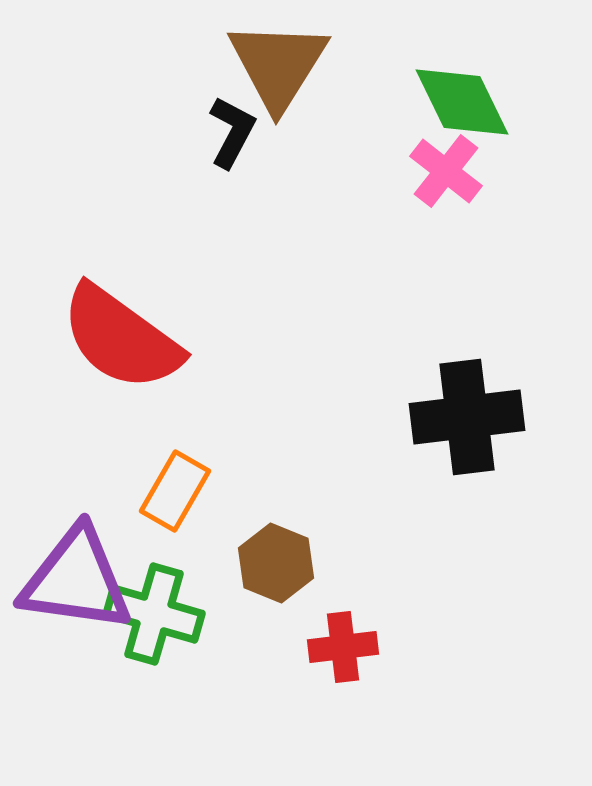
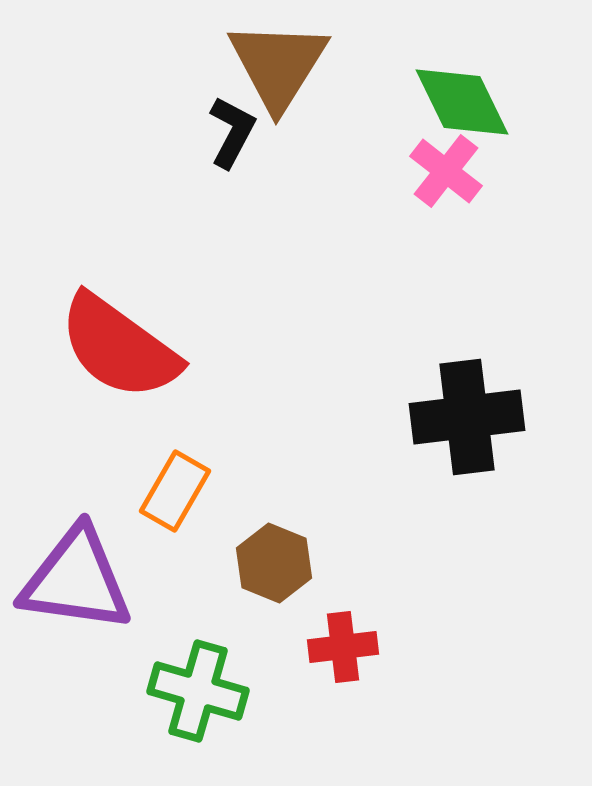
red semicircle: moved 2 px left, 9 px down
brown hexagon: moved 2 px left
green cross: moved 44 px right, 77 px down
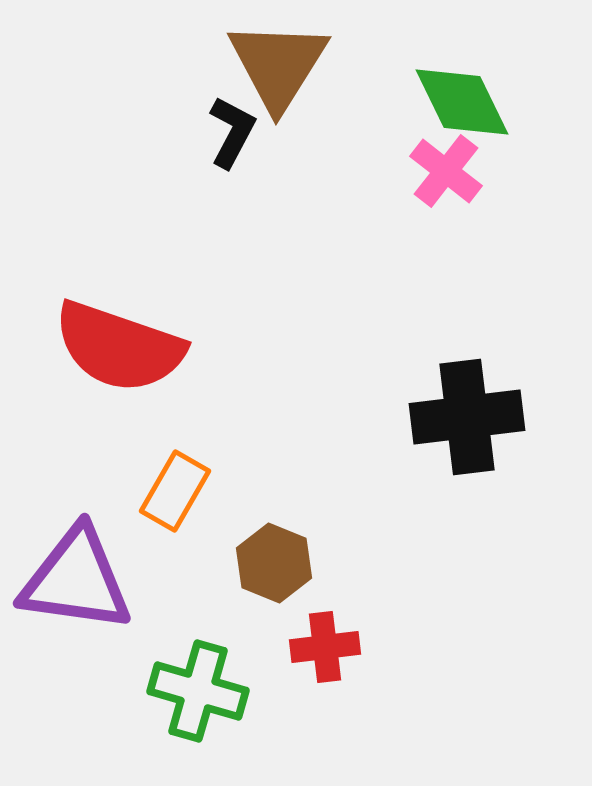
red semicircle: rotated 17 degrees counterclockwise
red cross: moved 18 px left
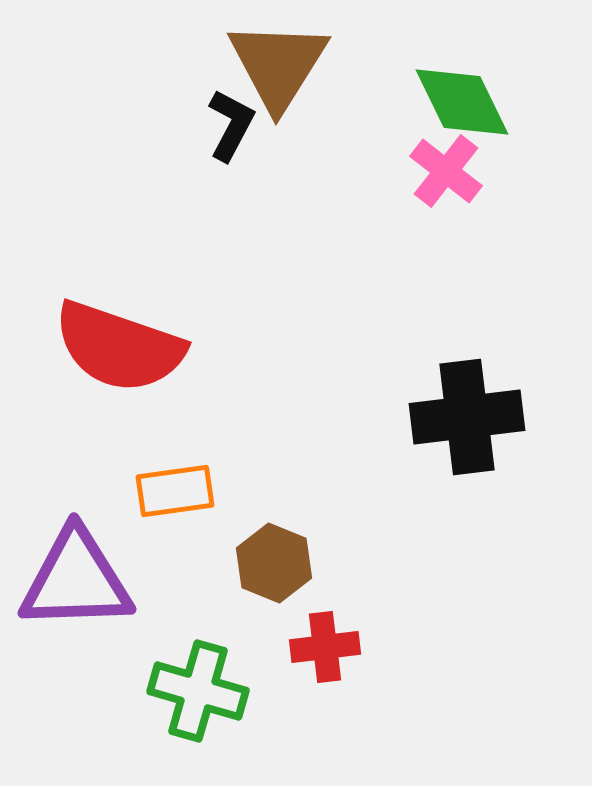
black L-shape: moved 1 px left, 7 px up
orange rectangle: rotated 52 degrees clockwise
purple triangle: rotated 10 degrees counterclockwise
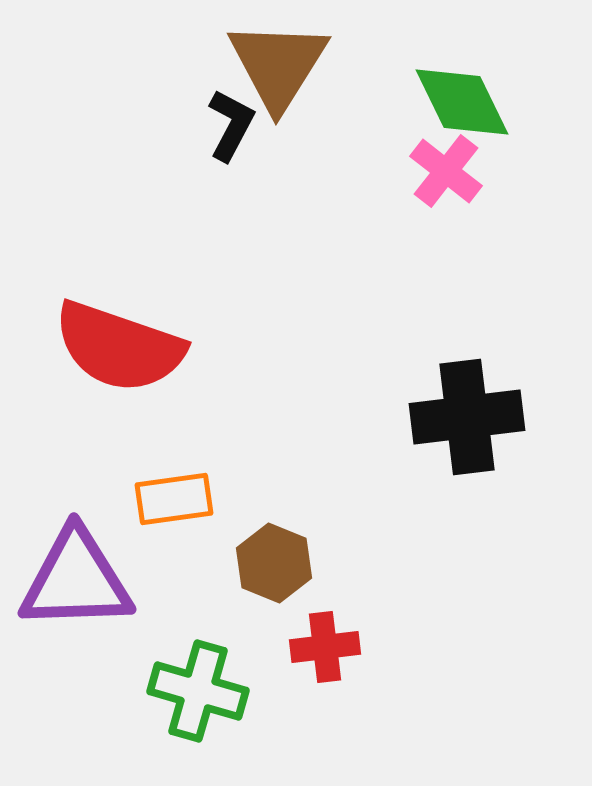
orange rectangle: moved 1 px left, 8 px down
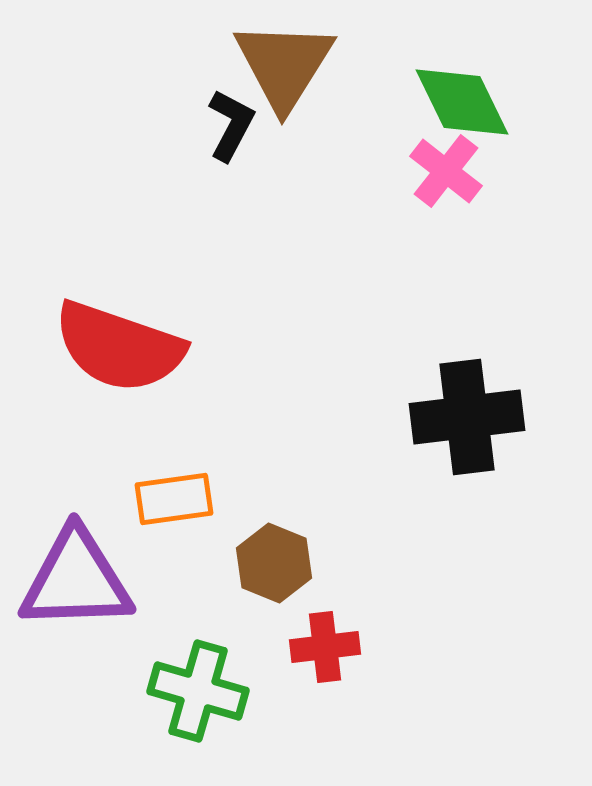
brown triangle: moved 6 px right
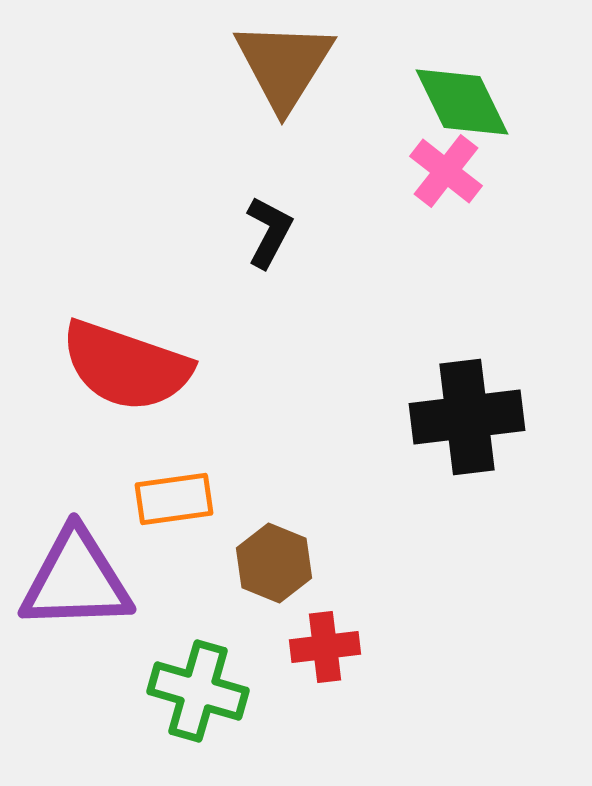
black L-shape: moved 38 px right, 107 px down
red semicircle: moved 7 px right, 19 px down
